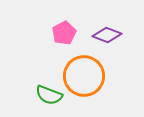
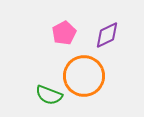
purple diamond: rotated 48 degrees counterclockwise
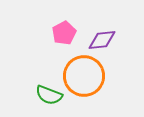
purple diamond: moved 5 px left, 5 px down; rotated 20 degrees clockwise
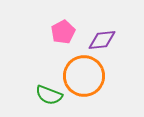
pink pentagon: moved 1 px left, 1 px up
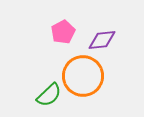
orange circle: moved 1 px left
green semicircle: rotated 64 degrees counterclockwise
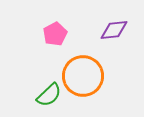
pink pentagon: moved 8 px left, 2 px down
purple diamond: moved 12 px right, 10 px up
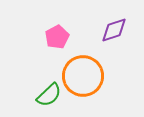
purple diamond: rotated 12 degrees counterclockwise
pink pentagon: moved 2 px right, 3 px down
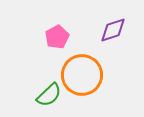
purple diamond: moved 1 px left
orange circle: moved 1 px left, 1 px up
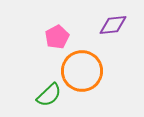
purple diamond: moved 5 px up; rotated 12 degrees clockwise
orange circle: moved 4 px up
